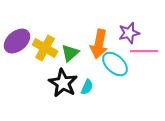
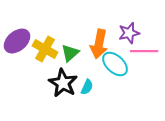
yellow cross: moved 1 px down
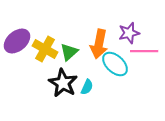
green triangle: moved 1 px left, 1 px up
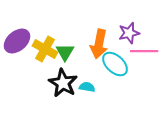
green triangle: moved 4 px left; rotated 18 degrees counterclockwise
cyan semicircle: rotated 105 degrees counterclockwise
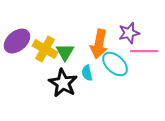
cyan semicircle: moved 14 px up; rotated 112 degrees counterclockwise
